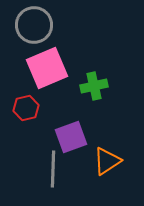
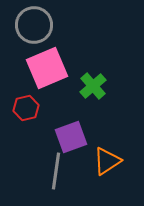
green cross: moved 1 px left; rotated 28 degrees counterclockwise
gray line: moved 3 px right, 2 px down; rotated 6 degrees clockwise
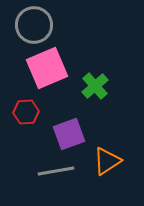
green cross: moved 2 px right
red hexagon: moved 4 px down; rotated 10 degrees clockwise
purple square: moved 2 px left, 3 px up
gray line: rotated 72 degrees clockwise
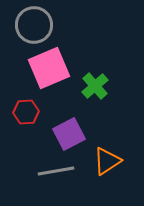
pink square: moved 2 px right
purple square: rotated 8 degrees counterclockwise
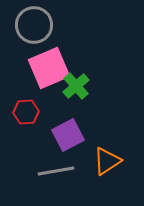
green cross: moved 19 px left
purple square: moved 1 px left, 1 px down
